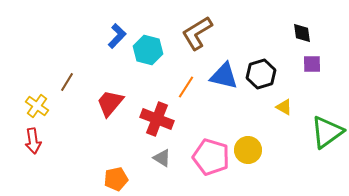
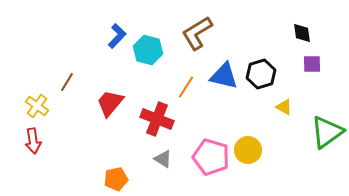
gray triangle: moved 1 px right, 1 px down
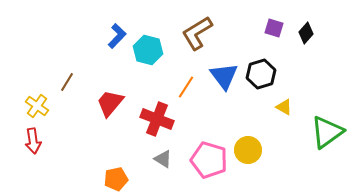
black diamond: moved 4 px right; rotated 50 degrees clockwise
purple square: moved 38 px left, 36 px up; rotated 18 degrees clockwise
blue triangle: rotated 40 degrees clockwise
pink pentagon: moved 2 px left, 3 px down
